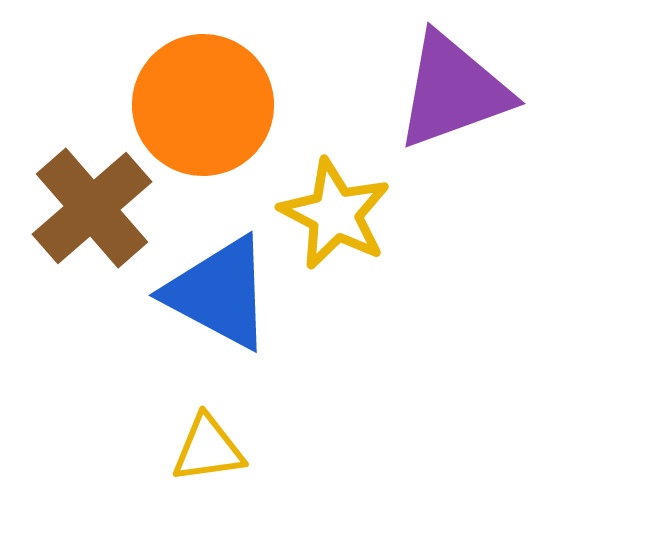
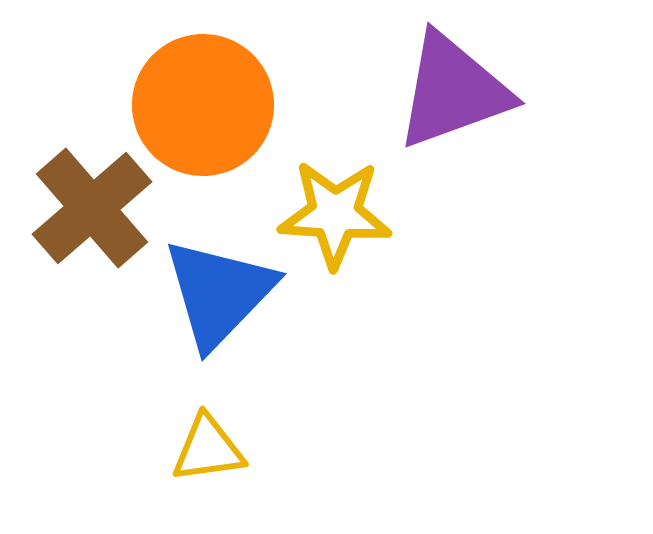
yellow star: rotated 23 degrees counterclockwise
blue triangle: rotated 46 degrees clockwise
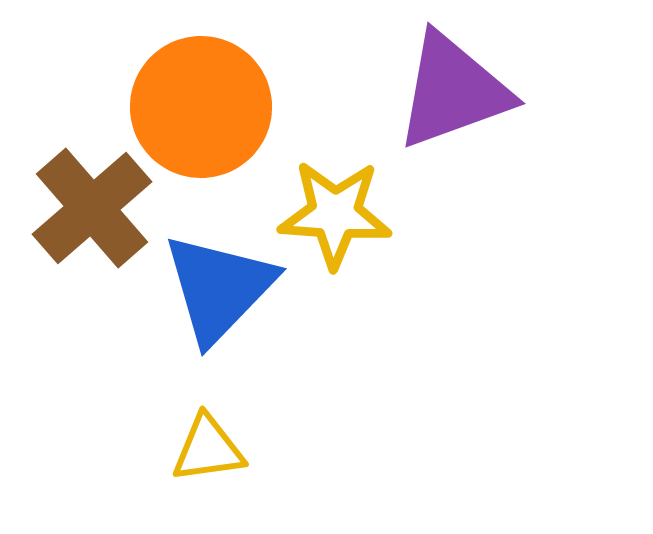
orange circle: moved 2 px left, 2 px down
blue triangle: moved 5 px up
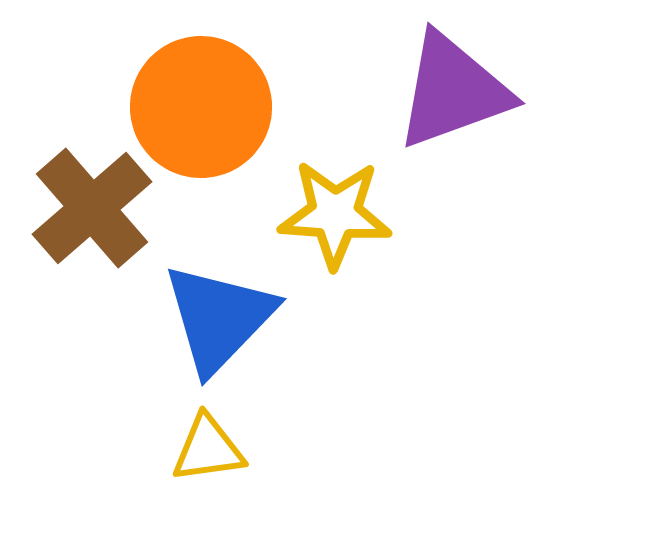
blue triangle: moved 30 px down
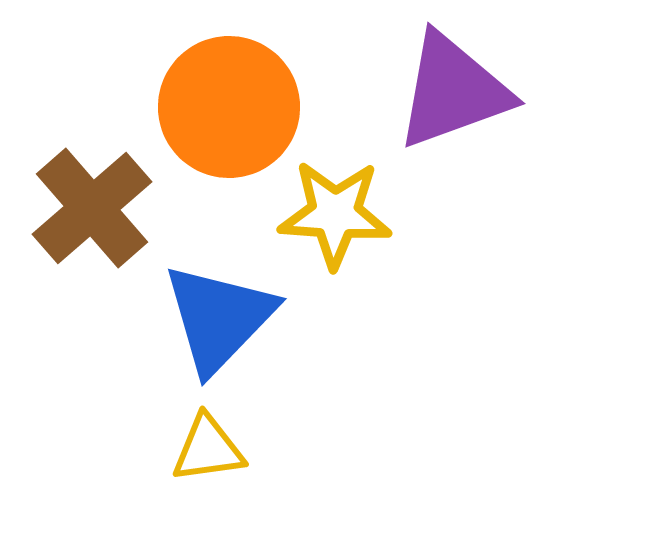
orange circle: moved 28 px right
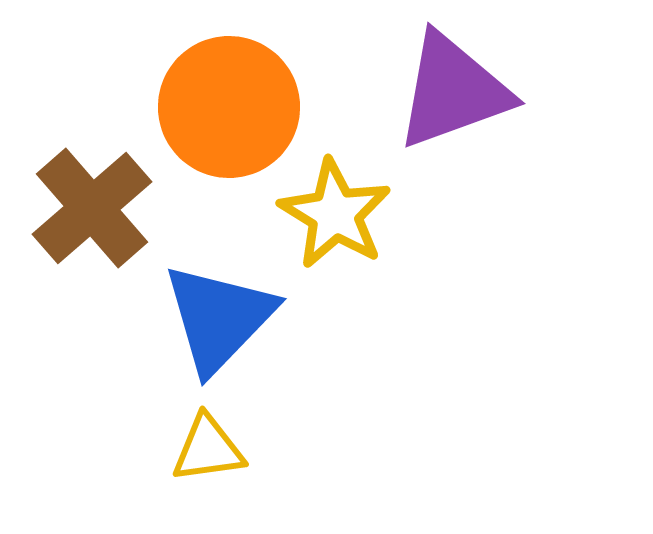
yellow star: rotated 27 degrees clockwise
